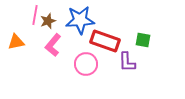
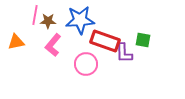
brown star: rotated 21 degrees clockwise
purple L-shape: moved 3 px left, 9 px up
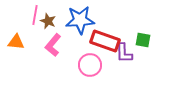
brown star: rotated 21 degrees clockwise
orange triangle: rotated 18 degrees clockwise
pink circle: moved 4 px right, 1 px down
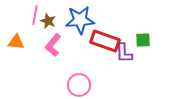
green square: rotated 14 degrees counterclockwise
pink circle: moved 11 px left, 20 px down
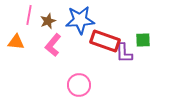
pink line: moved 6 px left
brown star: rotated 28 degrees clockwise
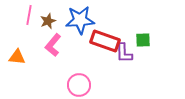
orange triangle: moved 1 px right, 15 px down
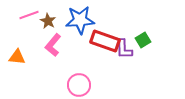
pink line: rotated 60 degrees clockwise
brown star: rotated 21 degrees counterclockwise
green square: rotated 28 degrees counterclockwise
purple L-shape: moved 4 px up
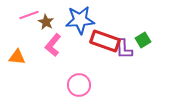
brown star: moved 2 px left, 1 px down
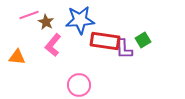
red rectangle: rotated 12 degrees counterclockwise
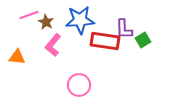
purple L-shape: moved 20 px up
